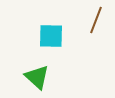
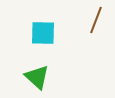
cyan square: moved 8 px left, 3 px up
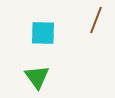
green triangle: rotated 12 degrees clockwise
